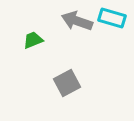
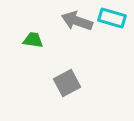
green trapezoid: rotated 30 degrees clockwise
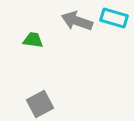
cyan rectangle: moved 2 px right
gray square: moved 27 px left, 21 px down
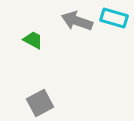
green trapezoid: rotated 20 degrees clockwise
gray square: moved 1 px up
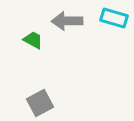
gray arrow: moved 10 px left; rotated 20 degrees counterclockwise
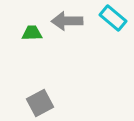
cyan rectangle: moved 1 px left; rotated 24 degrees clockwise
green trapezoid: moved 1 px left, 7 px up; rotated 30 degrees counterclockwise
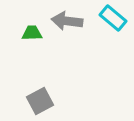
gray arrow: rotated 8 degrees clockwise
gray square: moved 2 px up
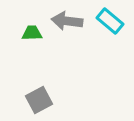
cyan rectangle: moved 3 px left, 3 px down
gray square: moved 1 px left, 1 px up
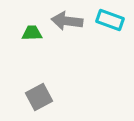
cyan rectangle: moved 1 px up; rotated 20 degrees counterclockwise
gray square: moved 3 px up
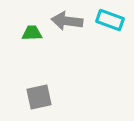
gray square: rotated 16 degrees clockwise
